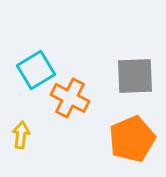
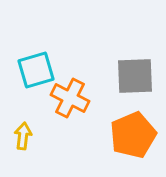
cyan square: rotated 15 degrees clockwise
yellow arrow: moved 2 px right, 1 px down
orange pentagon: moved 1 px right, 4 px up
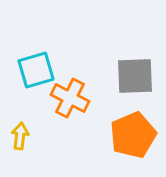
yellow arrow: moved 3 px left
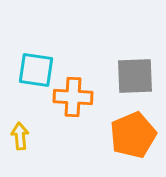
cyan square: rotated 24 degrees clockwise
orange cross: moved 3 px right, 1 px up; rotated 24 degrees counterclockwise
yellow arrow: rotated 12 degrees counterclockwise
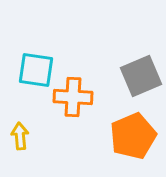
gray square: moved 6 px right; rotated 21 degrees counterclockwise
orange pentagon: moved 1 px down
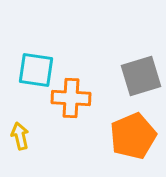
gray square: rotated 6 degrees clockwise
orange cross: moved 2 px left, 1 px down
yellow arrow: rotated 8 degrees counterclockwise
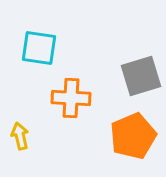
cyan square: moved 3 px right, 22 px up
